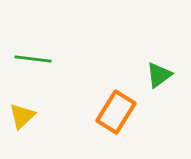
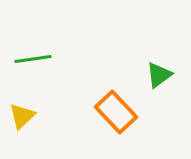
green line: rotated 15 degrees counterclockwise
orange rectangle: rotated 75 degrees counterclockwise
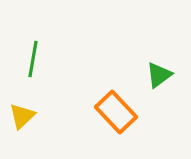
green line: rotated 72 degrees counterclockwise
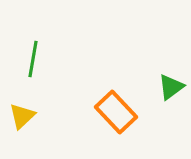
green triangle: moved 12 px right, 12 px down
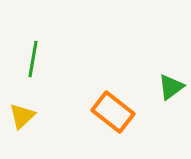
orange rectangle: moved 3 px left; rotated 9 degrees counterclockwise
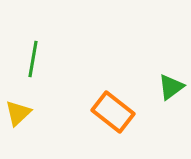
yellow triangle: moved 4 px left, 3 px up
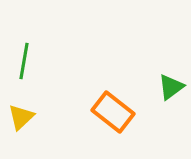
green line: moved 9 px left, 2 px down
yellow triangle: moved 3 px right, 4 px down
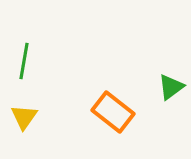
yellow triangle: moved 3 px right; rotated 12 degrees counterclockwise
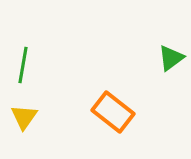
green line: moved 1 px left, 4 px down
green triangle: moved 29 px up
